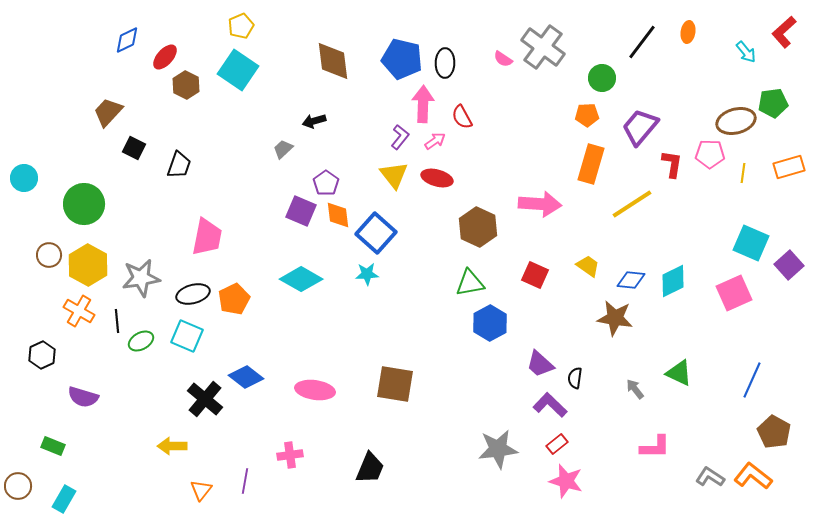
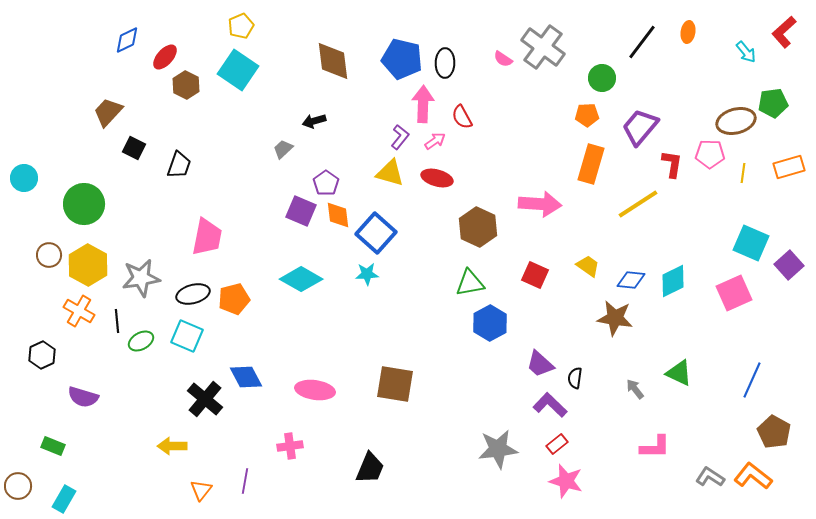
yellow triangle at (394, 175): moved 4 px left, 2 px up; rotated 36 degrees counterclockwise
yellow line at (632, 204): moved 6 px right
orange pentagon at (234, 299): rotated 12 degrees clockwise
blue diamond at (246, 377): rotated 24 degrees clockwise
pink cross at (290, 455): moved 9 px up
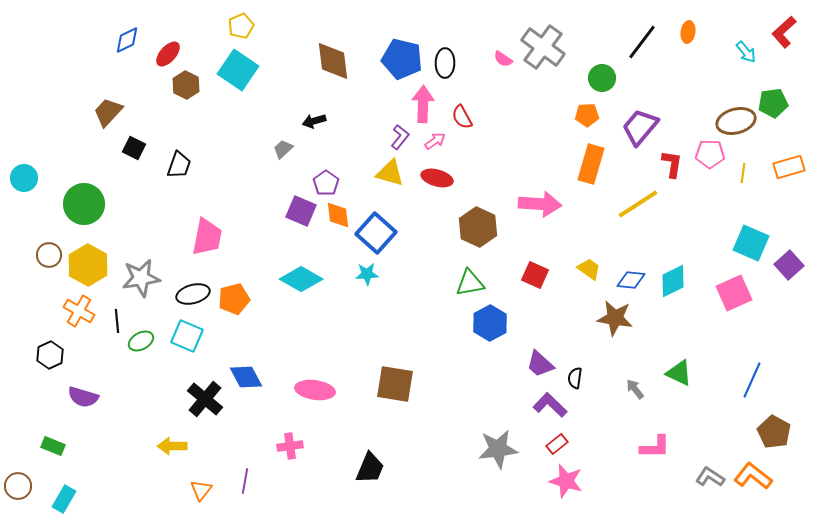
red ellipse at (165, 57): moved 3 px right, 3 px up
yellow trapezoid at (588, 266): moved 1 px right, 3 px down
black hexagon at (42, 355): moved 8 px right
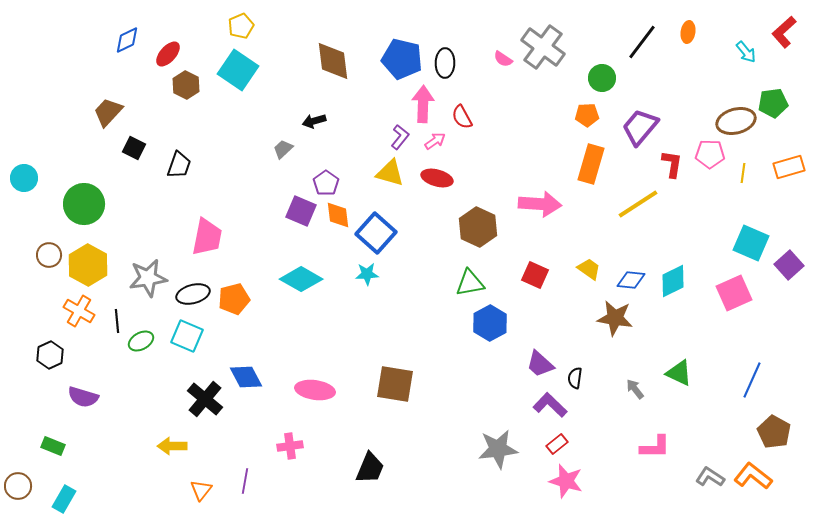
gray star at (141, 278): moved 7 px right
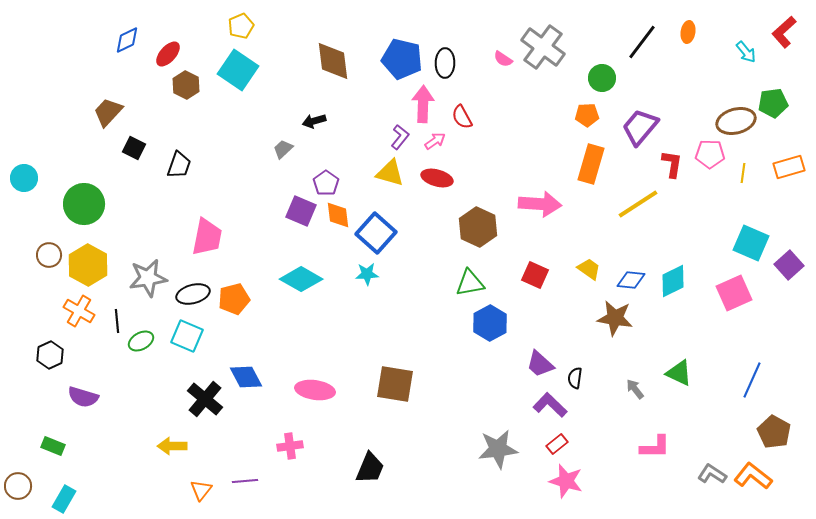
gray L-shape at (710, 477): moved 2 px right, 3 px up
purple line at (245, 481): rotated 75 degrees clockwise
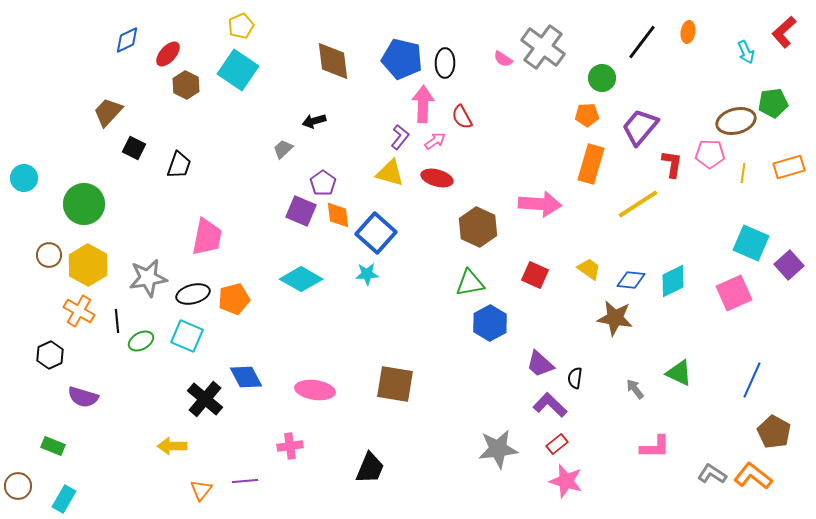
cyan arrow at (746, 52): rotated 15 degrees clockwise
purple pentagon at (326, 183): moved 3 px left
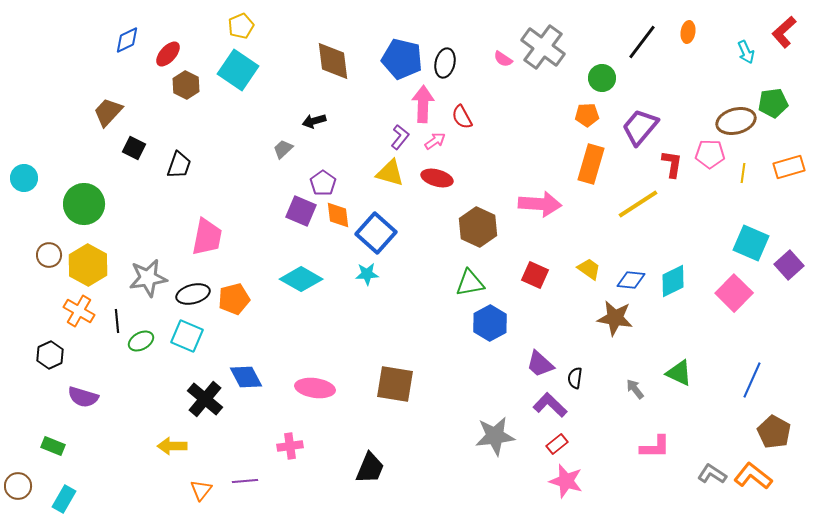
black ellipse at (445, 63): rotated 12 degrees clockwise
pink square at (734, 293): rotated 21 degrees counterclockwise
pink ellipse at (315, 390): moved 2 px up
gray star at (498, 449): moved 3 px left, 13 px up
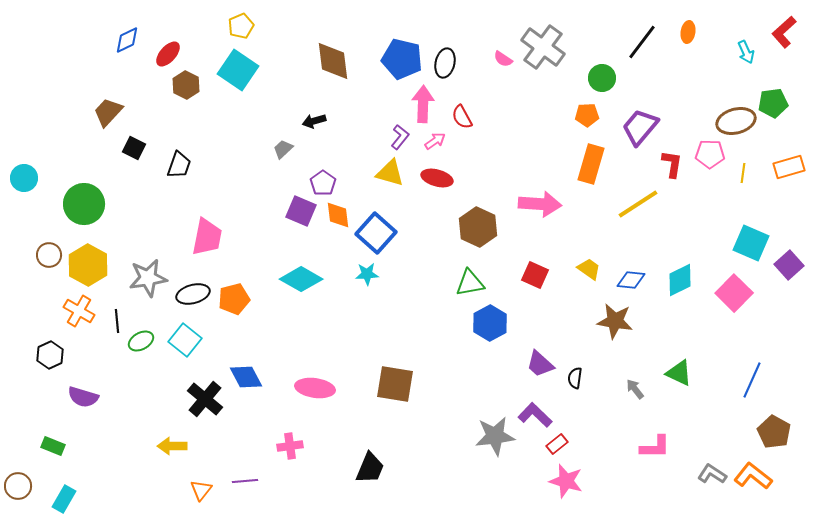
cyan diamond at (673, 281): moved 7 px right, 1 px up
brown star at (615, 318): moved 3 px down
cyan square at (187, 336): moved 2 px left, 4 px down; rotated 16 degrees clockwise
purple L-shape at (550, 405): moved 15 px left, 10 px down
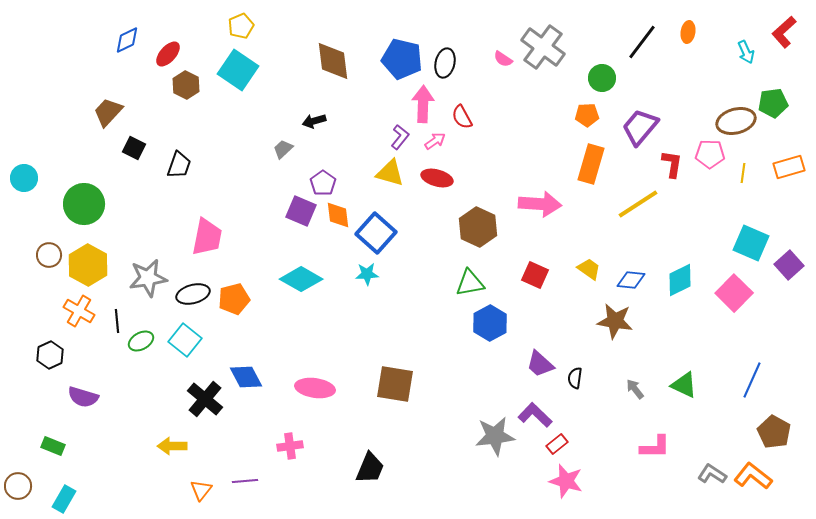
green triangle at (679, 373): moved 5 px right, 12 px down
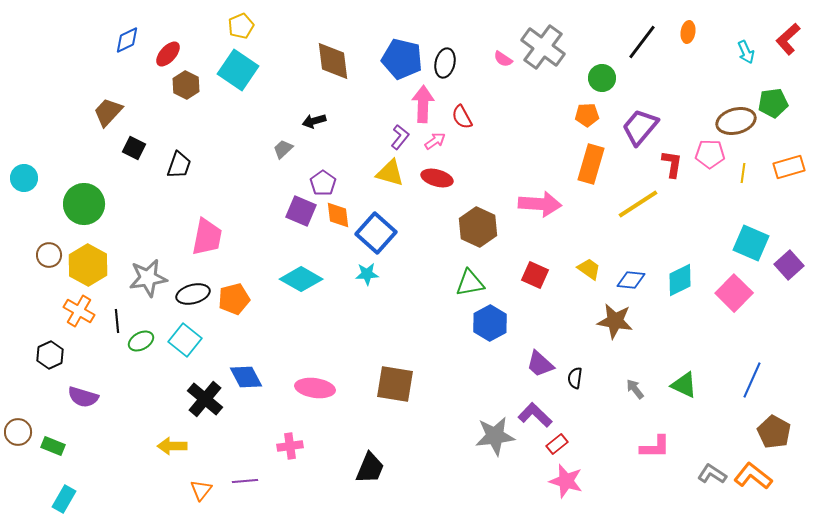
red L-shape at (784, 32): moved 4 px right, 7 px down
brown circle at (18, 486): moved 54 px up
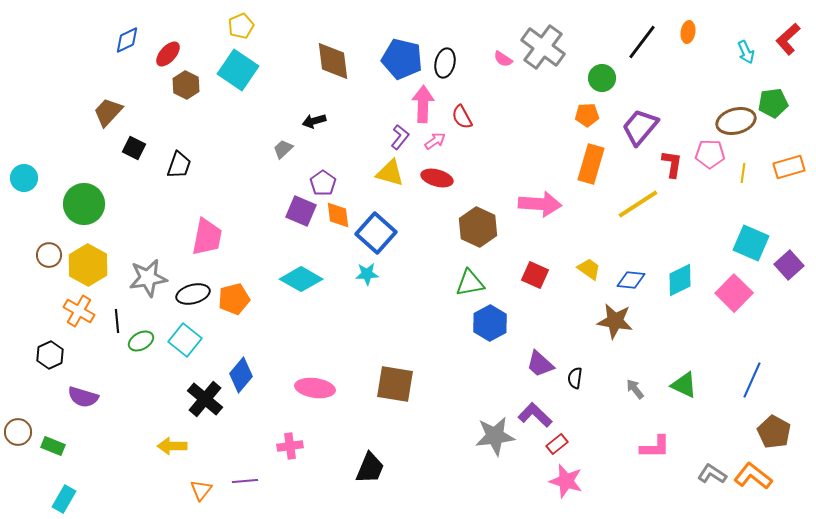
blue diamond at (246, 377): moved 5 px left, 2 px up; rotated 68 degrees clockwise
